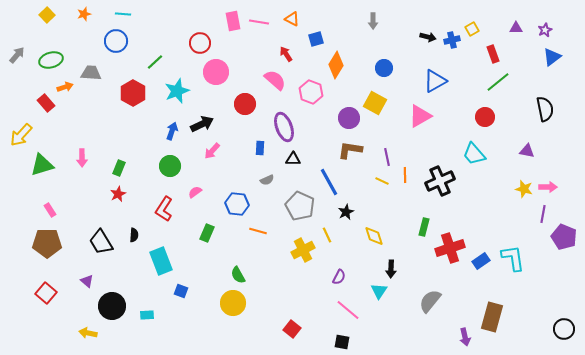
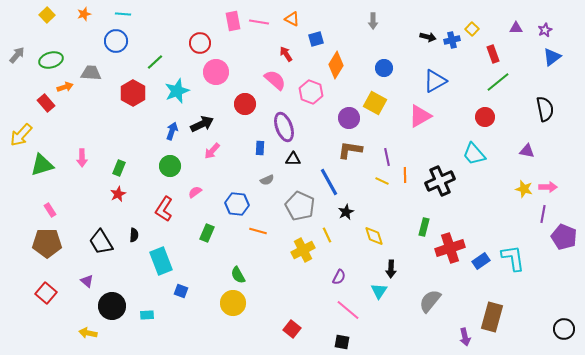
yellow square at (472, 29): rotated 16 degrees counterclockwise
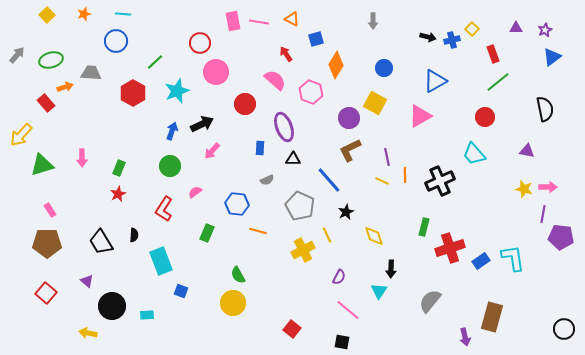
brown L-shape at (350, 150): rotated 35 degrees counterclockwise
blue line at (329, 182): moved 2 px up; rotated 12 degrees counterclockwise
purple pentagon at (564, 237): moved 3 px left; rotated 15 degrees counterclockwise
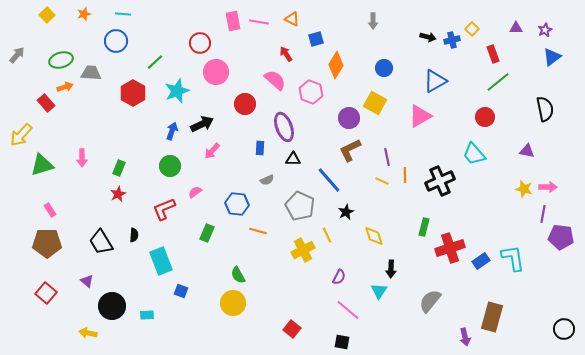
green ellipse at (51, 60): moved 10 px right
red L-shape at (164, 209): rotated 35 degrees clockwise
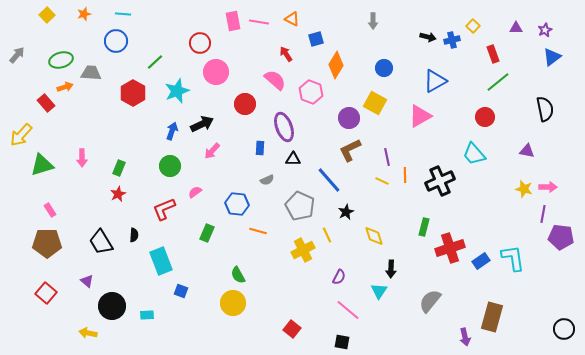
yellow square at (472, 29): moved 1 px right, 3 px up
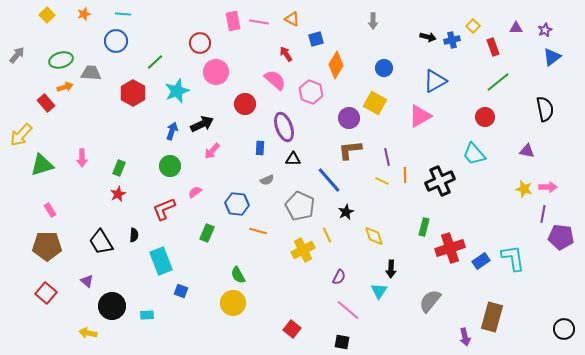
red rectangle at (493, 54): moved 7 px up
brown L-shape at (350, 150): rotated 20 degrees clockwise
brown pentagon at (47, 243): moved 3 px down
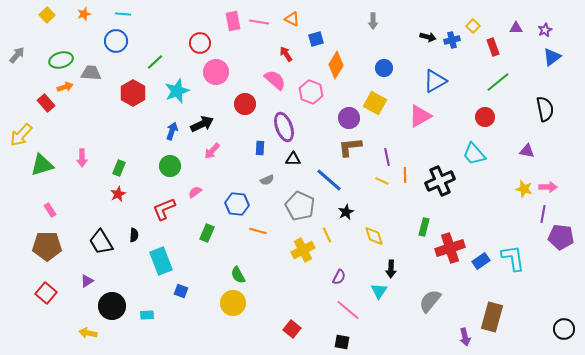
brown L-shape at (350, 150): moved 3 px up
blue line at (329, 180): rotated 8 degrees counterclockwise
purple triangle at (87, 281): rotated 48 degrees clockwise
